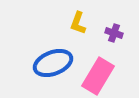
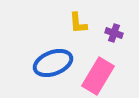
yellow L-shape: rotated 25 degrees counterclockwise
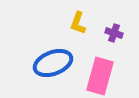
yellow L-shape: rotated 25 degrees clockwise
pink rectangle: moved 2 px right; rotated 15 degrees counterclockwise
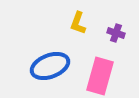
purple cross: moved 2 px right
blue ellipse: moved 3 px left, 3 px down
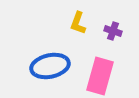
purple cross: moved 3 px left, 2 px up
blue ellipse: rotated 9 degrees clockwise
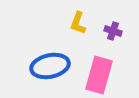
pink rectangle: moved 1 px left, 1 px up
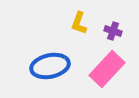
yellow L-shape: moved 1 px right
pink rectangle: moved 8 px right, 6 px up; rotated 27 degrees clockwise
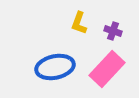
blue ellipse: moved 5 px right, 1 px down
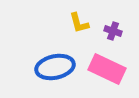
yellow L-shape: rotated 35 degrees counterclockwise
pink rectangle: rotated 72 degrees clockwise
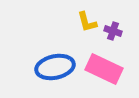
yellow L-shape: moved 8 px right, 1 px up
pink rectangle: moved 3 px left
